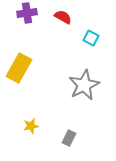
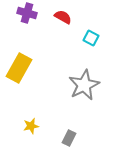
purple cross: rotated 24 degrees clockwise
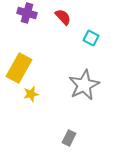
red semicircle: rotated 18 degrees clockwise
yellow star: moved 32 px up
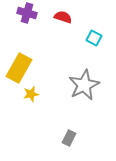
red semicircle: rotated 30 degrees counterclockwise
cyan square: moved 3 px right
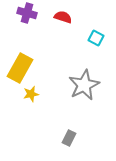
cyan square: moved 2 px right
yellow rectangle: moved 1 px right
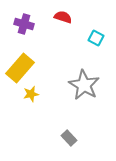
purple cross: moved 3 px left, 11 px down
yellow rectangle: rotated 12 degrees clockwise
gray star: rotated 16 degrees counterclockwise
gray rectangle: rotated 70 degrees counterclockwise
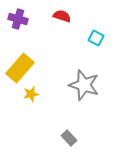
red semicircle: moved 1 px left, 1 px up
purple cross: moved 6 px left, 5 px up
gray star: rotated 12 degrees counterclockwise
